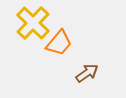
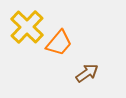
yellow cross: moved 6 px left, 4 px down
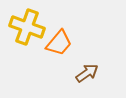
yellow cross: rotated 24 degrees counterclockwise
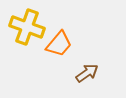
orange trapezoid: moved 1 px down
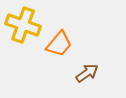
yellow cross: moved 4 px left, 2 px up
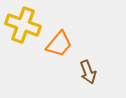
brown arrow: moved 1 px right, 1 px up; rotated 105 degrees clockwise
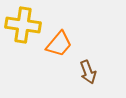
yellow cross: rotated 12 degrees counterclockwise
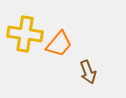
yellow cross: moved 2 px right, 9 px down
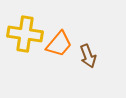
brown arrow: moved 16 px up
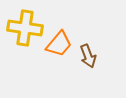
yellow cross: moved 6 px up
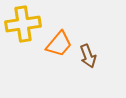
yellow cross: moved 2 px left, 4 px up; rotated 16 degrees counterclockwise
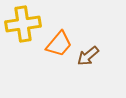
brown arrow: rotated 70 degrees clockwise
